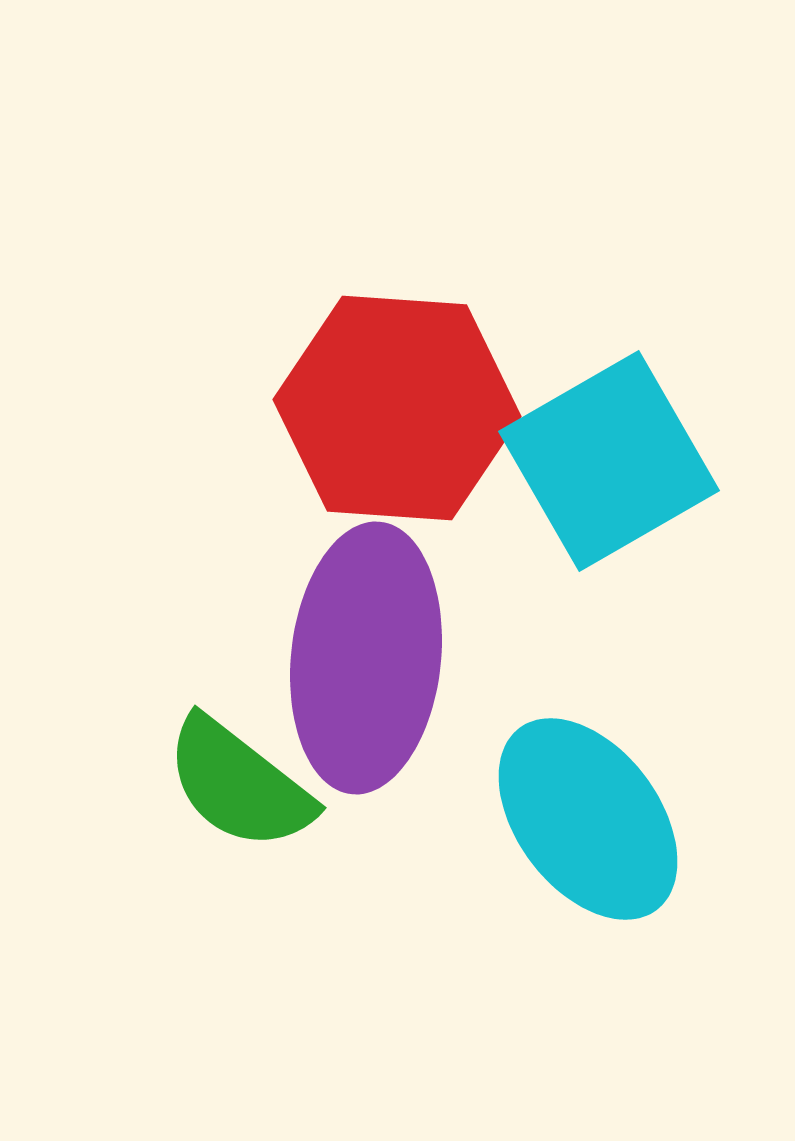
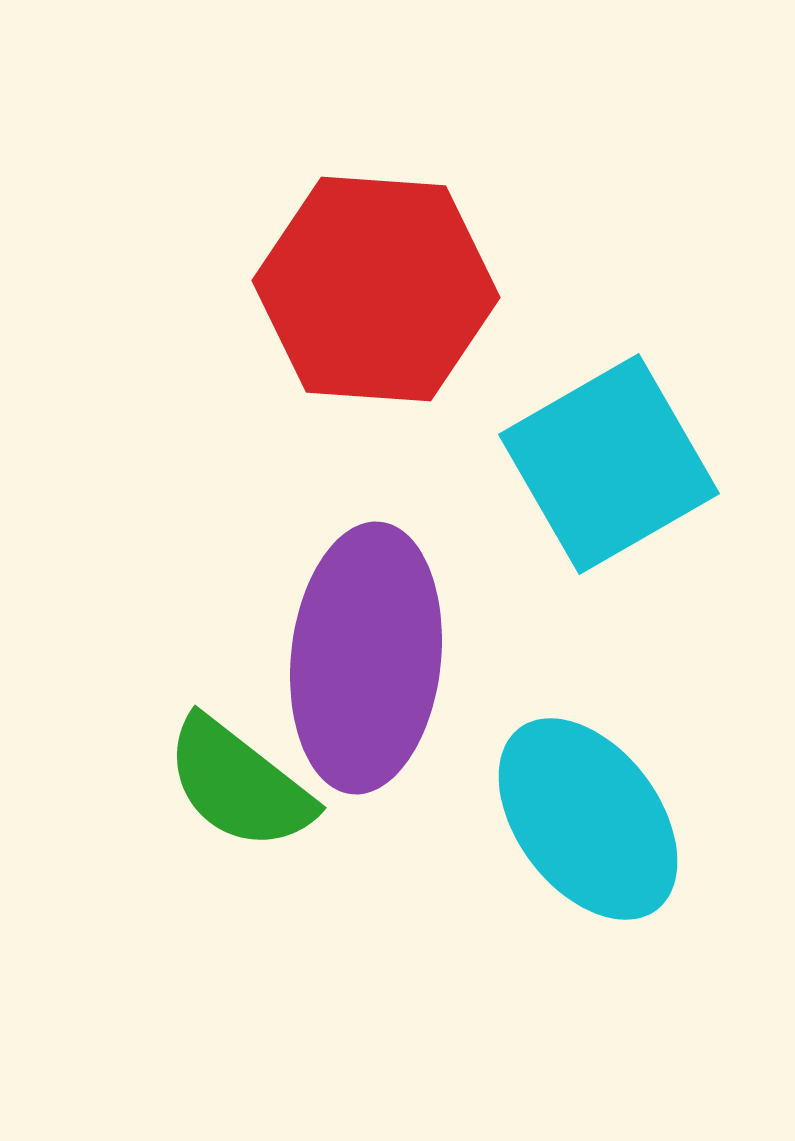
red hexagon: moved 21 px left, 119 px up
cyan square: moved 3 px down
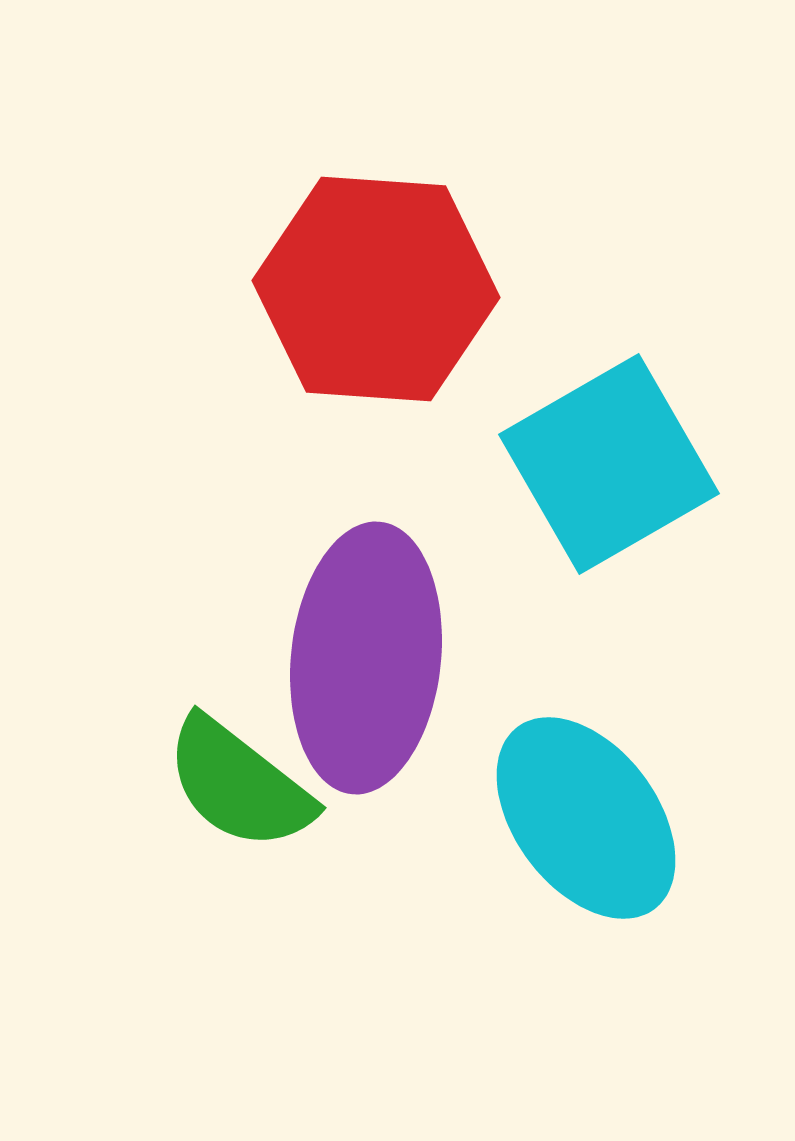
cyan ellipse: moved 2 px left, 1 px up
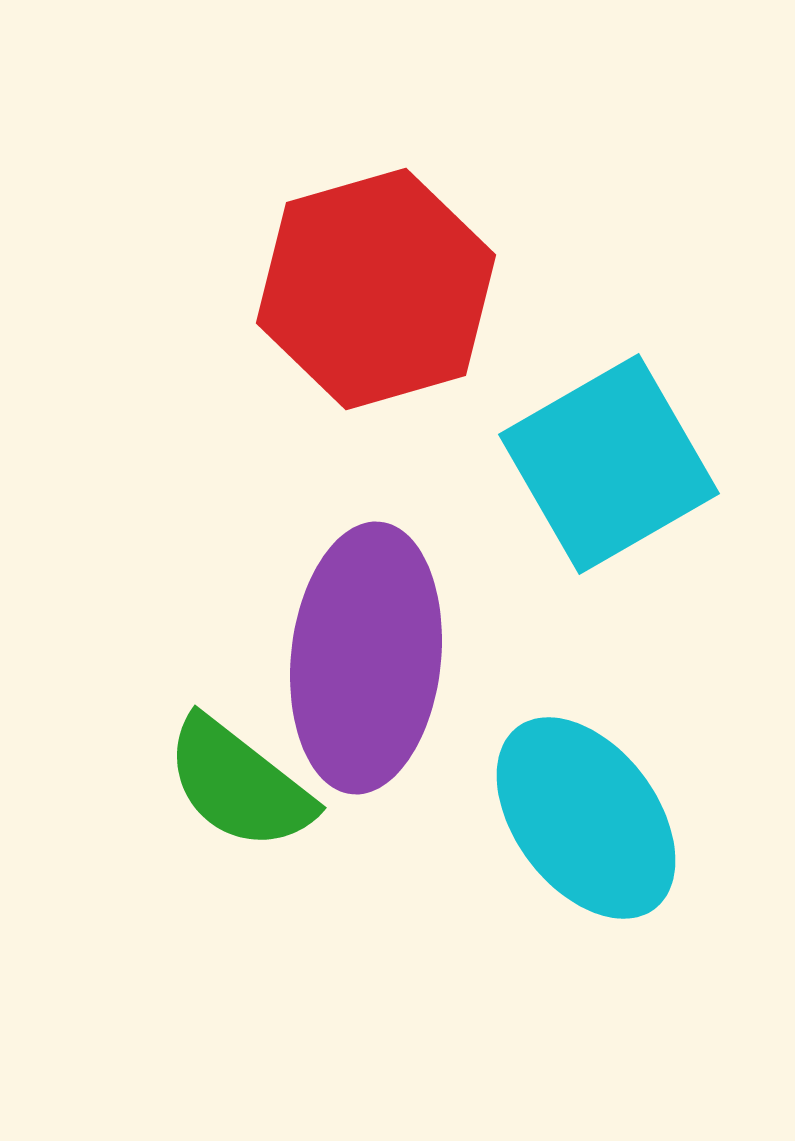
red hexagon: rotated 20 degrees counterclockwise
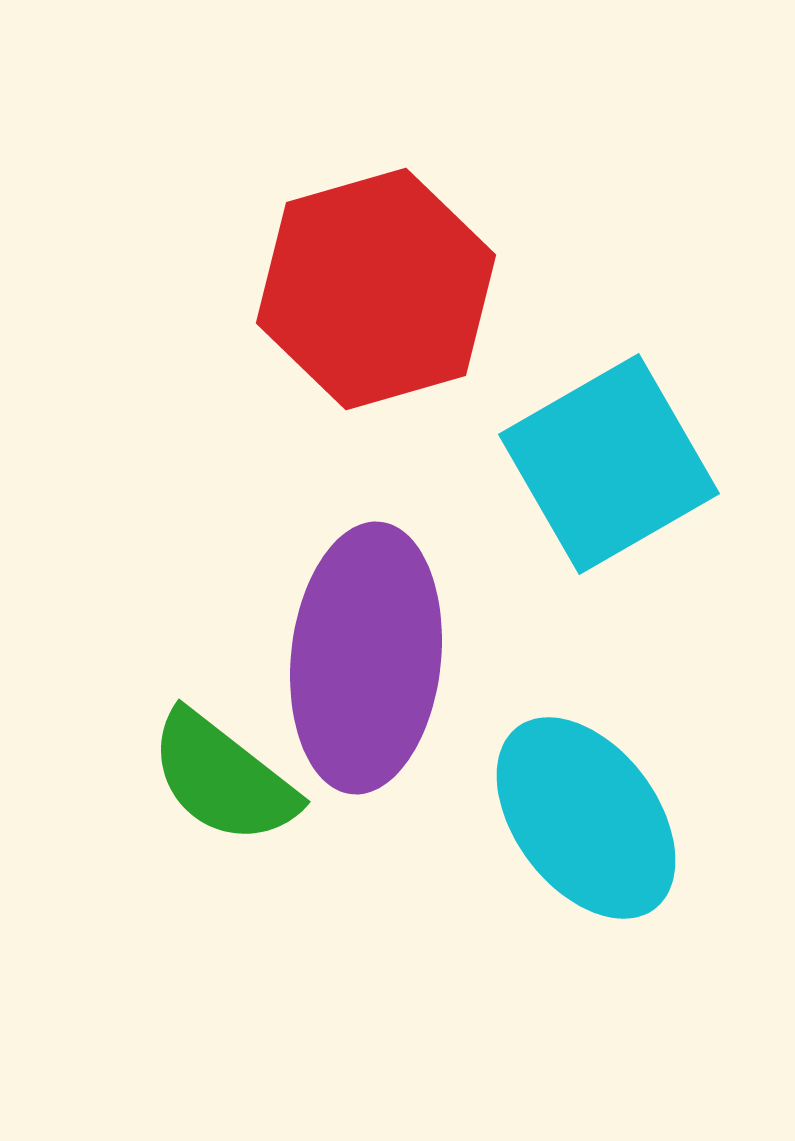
green semicircle: moved 16 px left, 6 px up
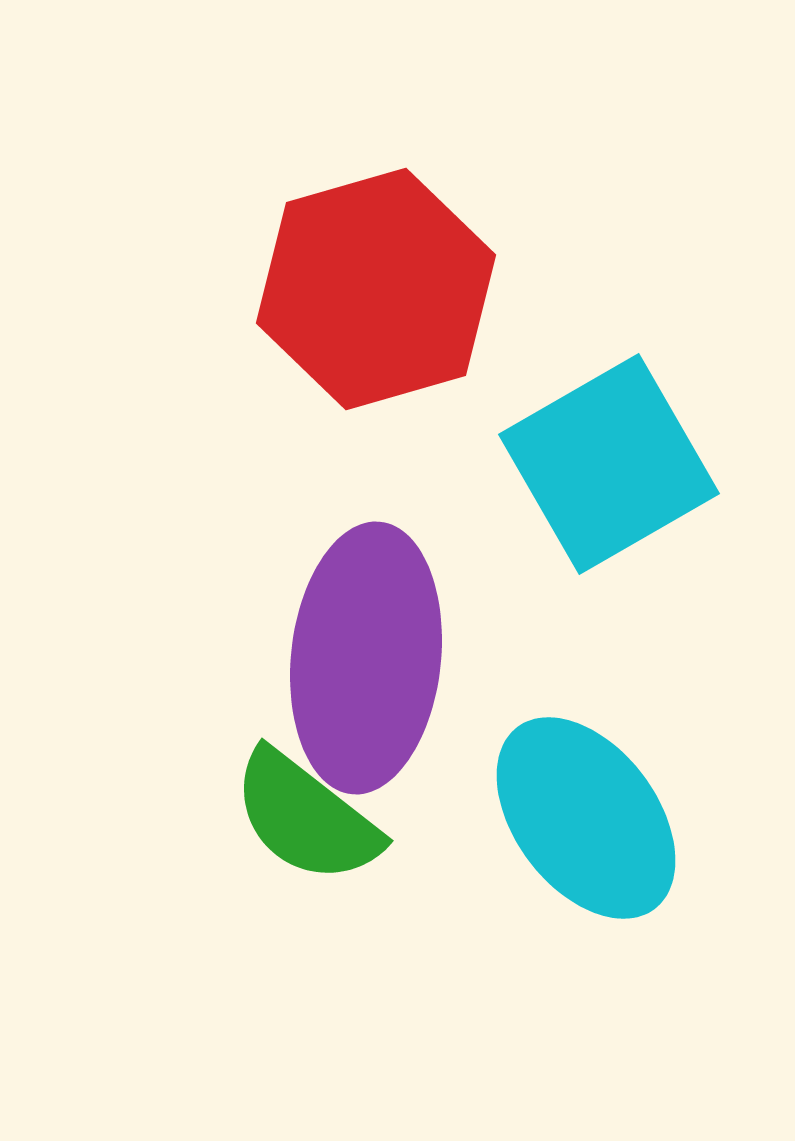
green semicircle: moved 83 px right, 39 px down
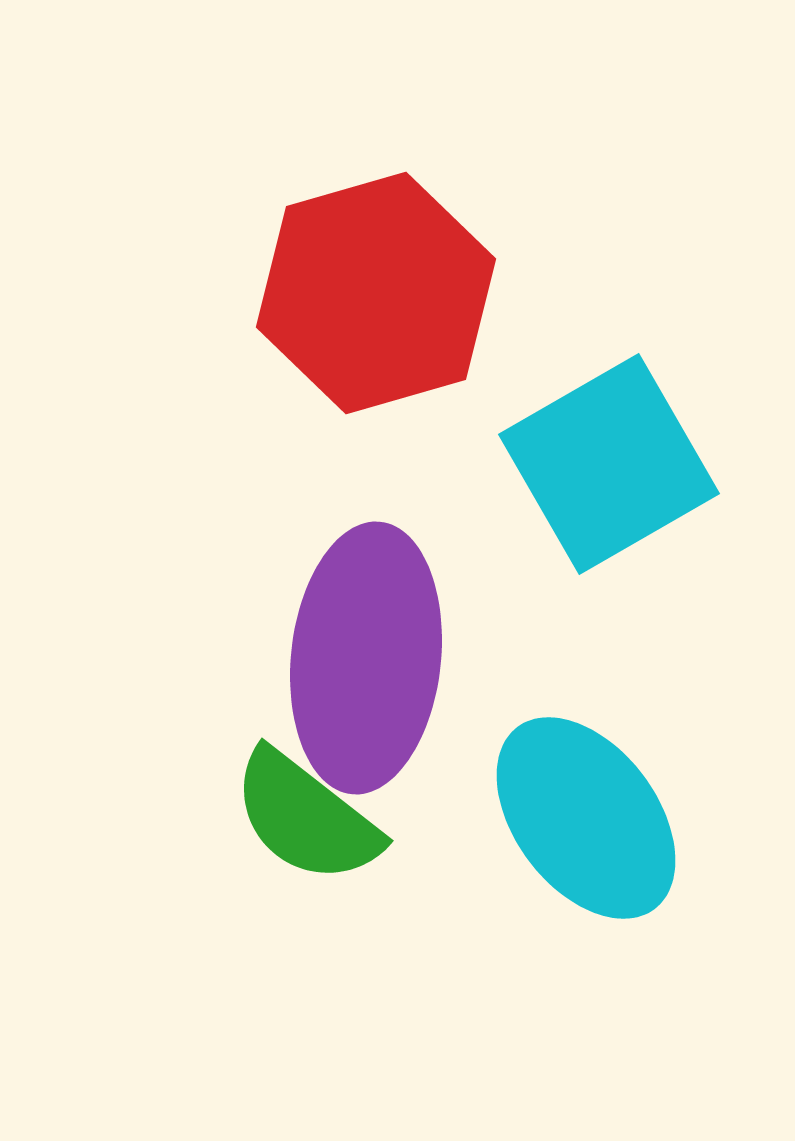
red hexagon: moved 4 px down
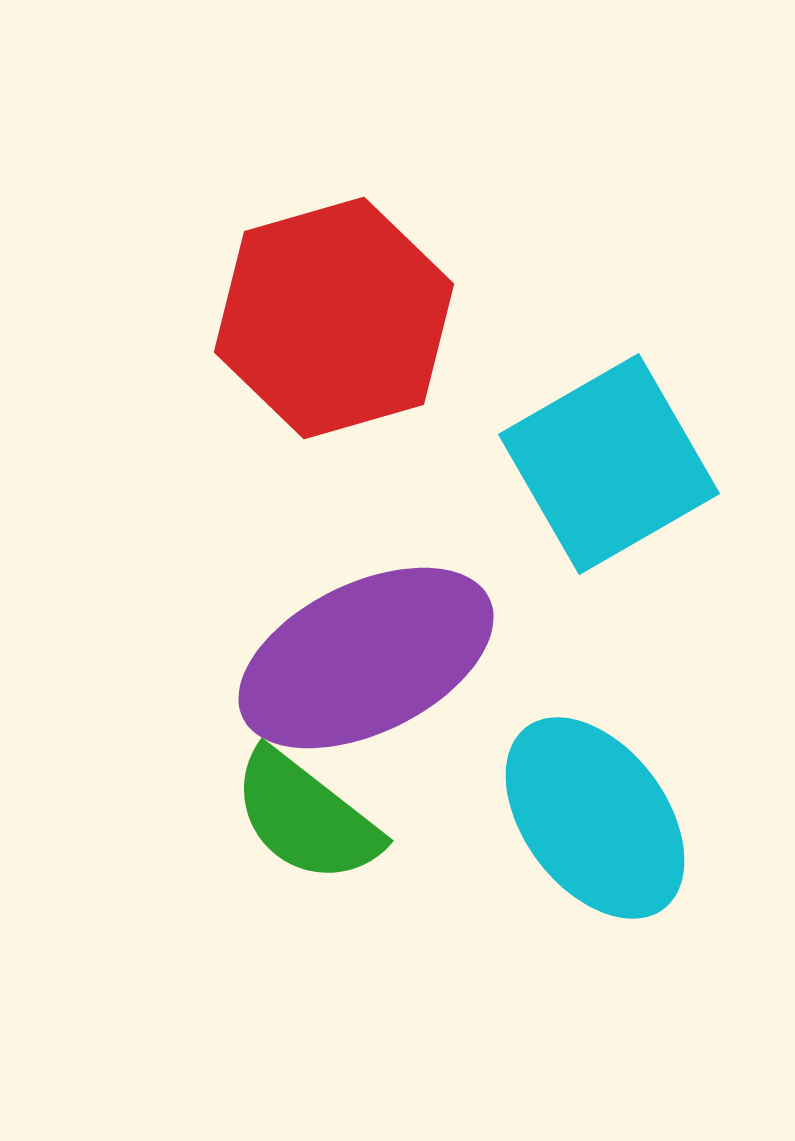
red hexagon: moved 42 px left, 25 px down
purple ellipse: rotated 58 degrees clockwise
cyan ellipse: moved 9 px right
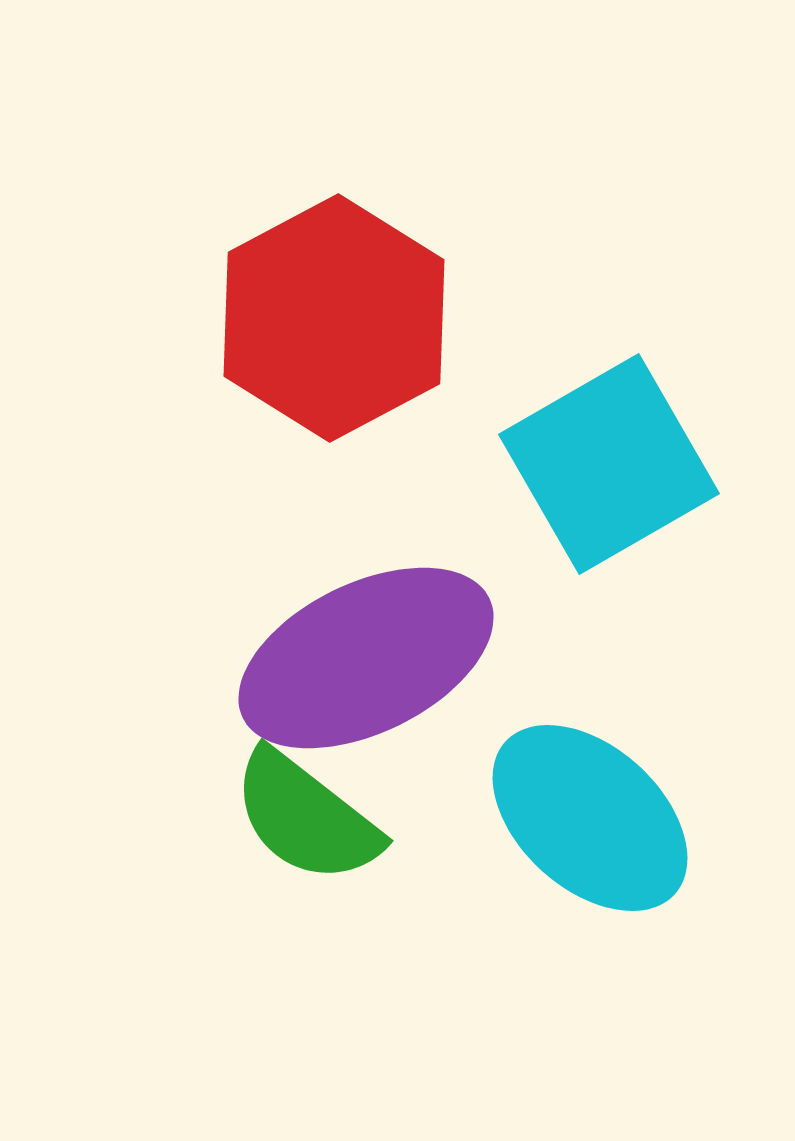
red hexagon: rotated 12 degrees counterclockwise
cyan ellipse: moved 5 px left; rotated 11 degrees counterclockwise
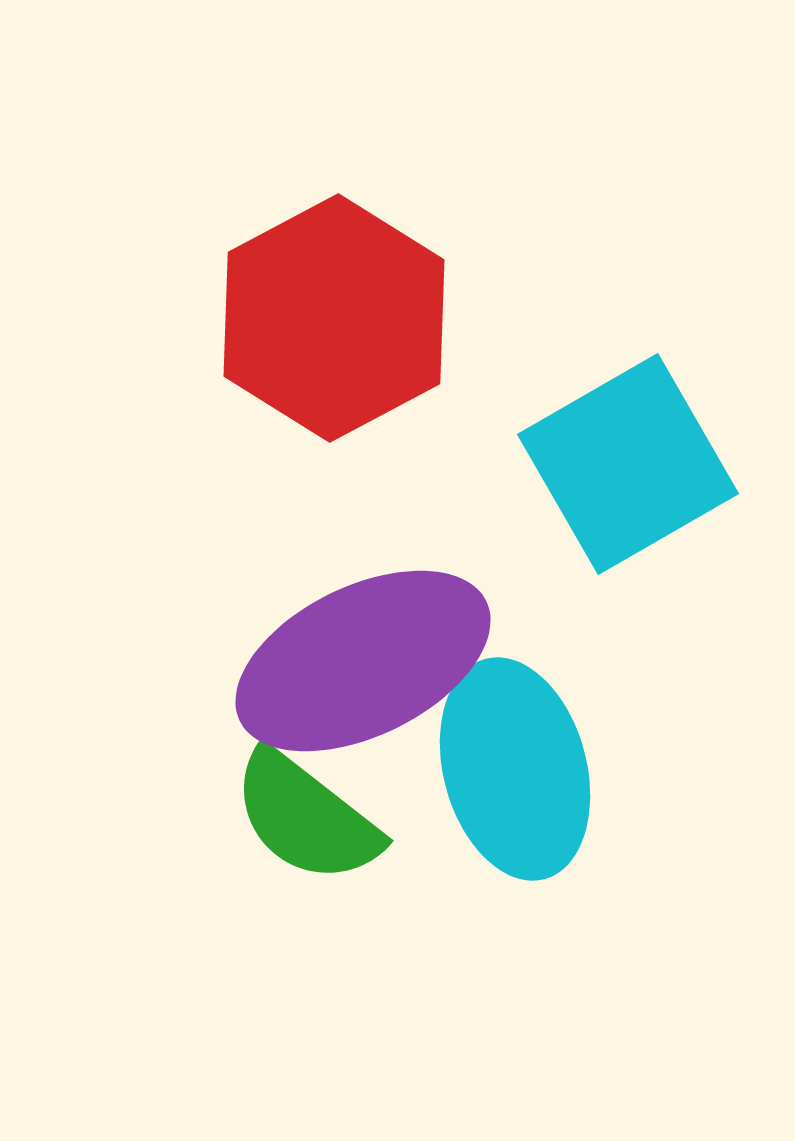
cyan square: moved 19 px right
purple ellipse: moved 3 px left, 3 px down
cyan ellipse: moved 75 px left, 49 px up; rotated 33 degrees clockwise
